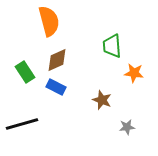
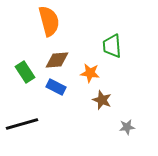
brown diamond: rotated 20 degrees clockwise
orange star: moved 44 px left
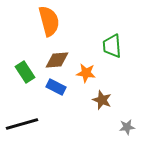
orange star: moved 4 px left
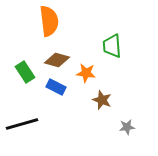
orange semicircle: rotated 8 degrees clockwise
brown diamond: rotated 20 degrees clockwise
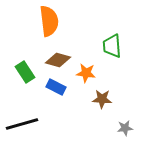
brown diamond: moved 1 px right
brown star: moved 1 px up; rotated 18 degrees counterclockwise
gray star: moved 2 px left, 1 px down
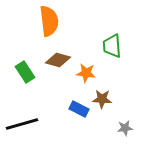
blue rectangle: moved 23 px right, 22 px down
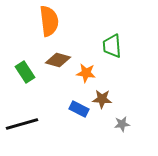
gray star: moved 3 px left, 4 px up
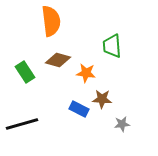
orange semicircle: moved 2 px right
